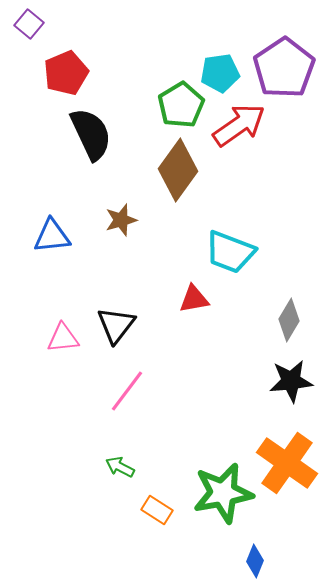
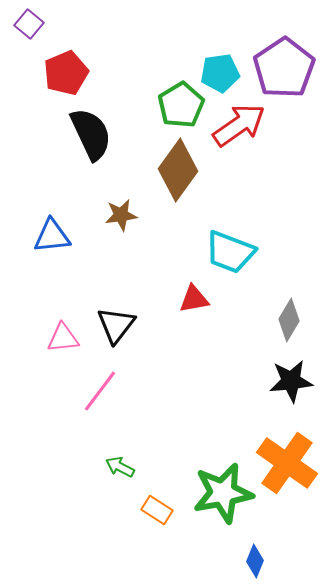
brown star: moved 5 px up; rotated 8 degrees clockwise
pink line: moved 27 px left
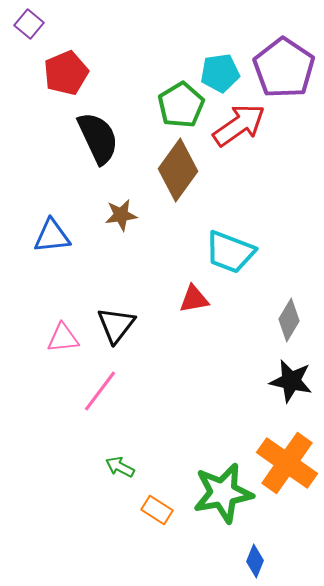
purple pentagon: rotated 4 degrees counterclockwise
black semicircle: moved 7 px right, 4 px down
black star: rotated 18 degrees clockwise
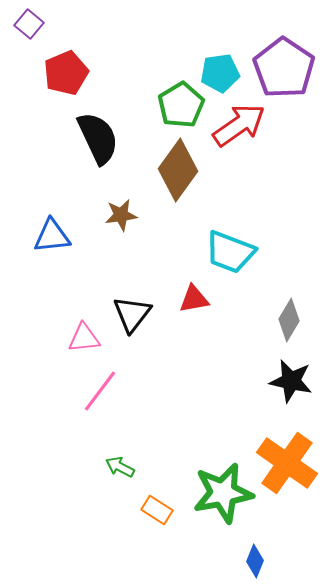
black triangle: moved 16 px right, 11 px up
pink triangle: moved 21 px right
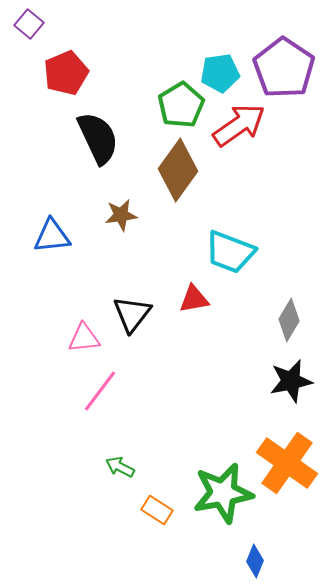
black star: rotated 24 degrees counterclockwise
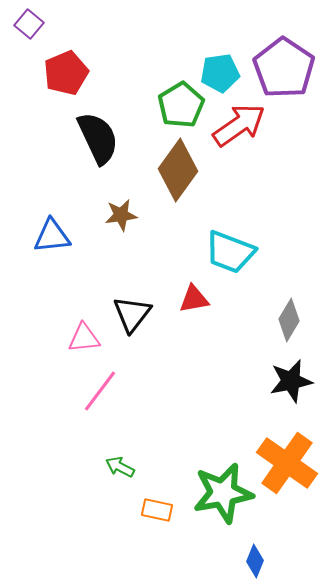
orange rectangle: rotated 20 degrees counterclockwise
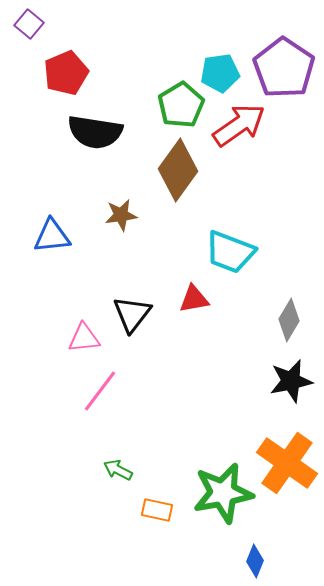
black semicircle: moved 3 px left, 6 px up; rotated 124 degrees clockwise
green arrow: moved 2 px left, 3 px down
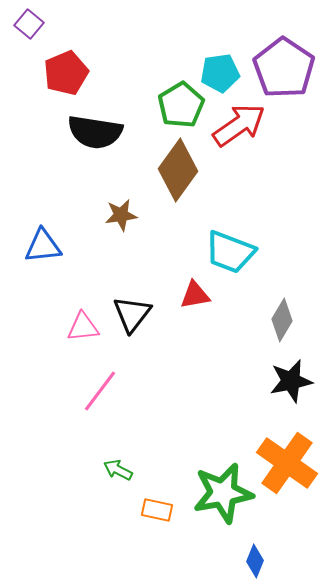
blue triangle: moved 9 px left, 10 px down
red triangle: moved 1 px right, 4 px up
gray diamond: moved 7 px left
pink triangle: moved 1 px left, 11 px up
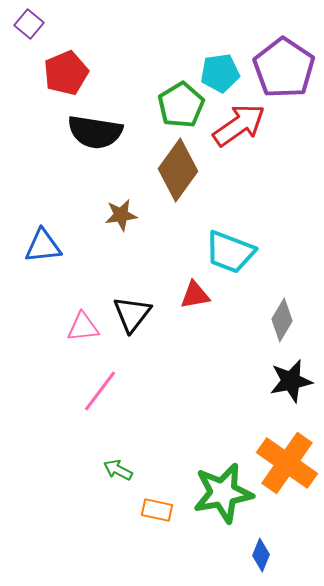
blue diamond: moved 6 px right, 6 px up
